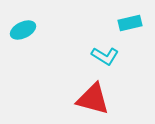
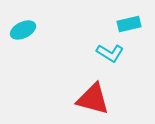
cyan rectangle: moved 1 px left, 1 px down
cyan L-shape: moved 5 px right, 3 px up
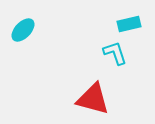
cyan ellipse: rotated 20 degrees counterclockwise
cyan L-shape: moved 5 px right; rotated 140 degrees counterclockwise
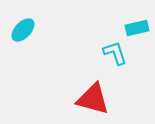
cyan rectangle: moved 8 px right, 4 px down
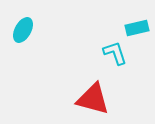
cyan ellipse: rotated 15 degrees counterclockwise
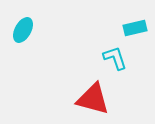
cyan rectangle: moved 2 px left
cyan L-shape: moved 5 px down
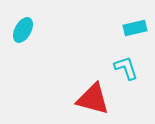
cyan L-shape: moved 11 px right, 10 px down
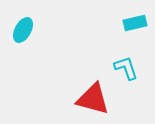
cyan rectangle: moved 5 px up
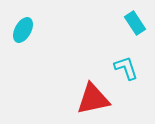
cyan rectangle: rotated 70 degrees clockwise
red triangle: rotated 27 degrees counterclockwise
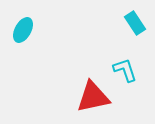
cyan L-shape: moved 1 px left, 2 px down
red triangle: moved 2 px up
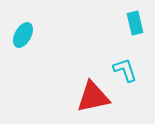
cyan rectangle: rotated 20 degrees clockwise
cyan ellipse: moved 5 px down
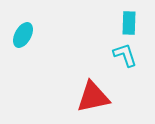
cyan rectangle: moved 6 px left; rotated 15 degrees clockwise
cyan L-shape: moved 15 px up
